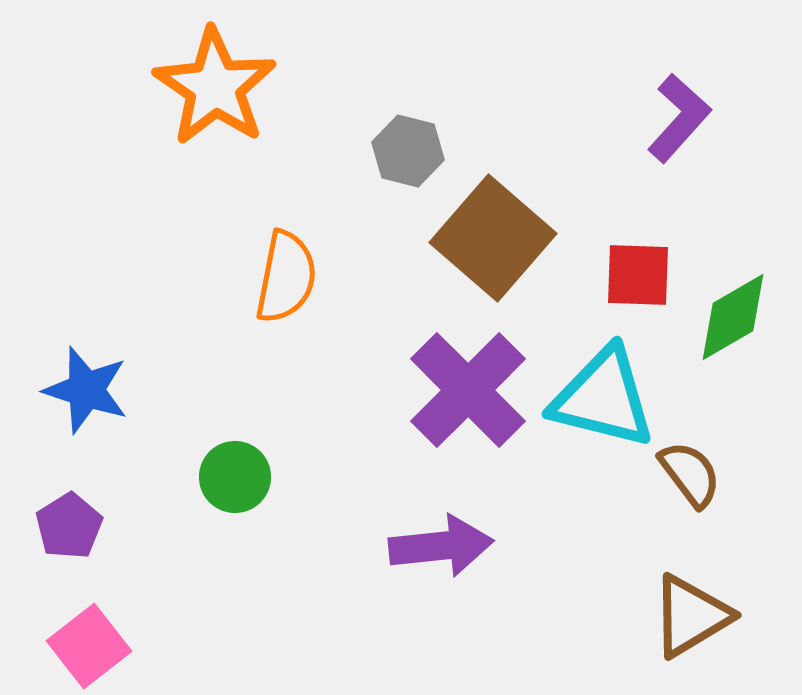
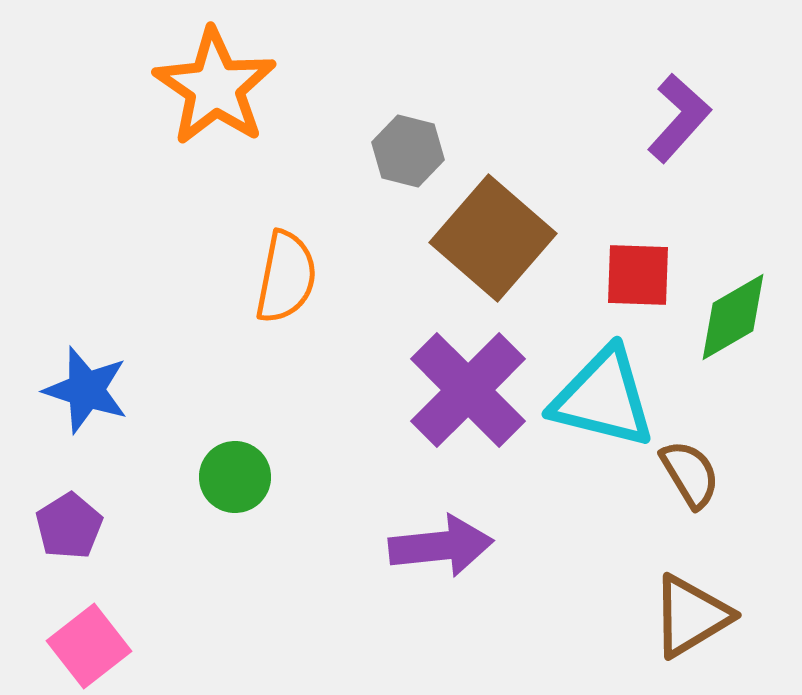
brown semicircle: rotated 6 degrees clockwise
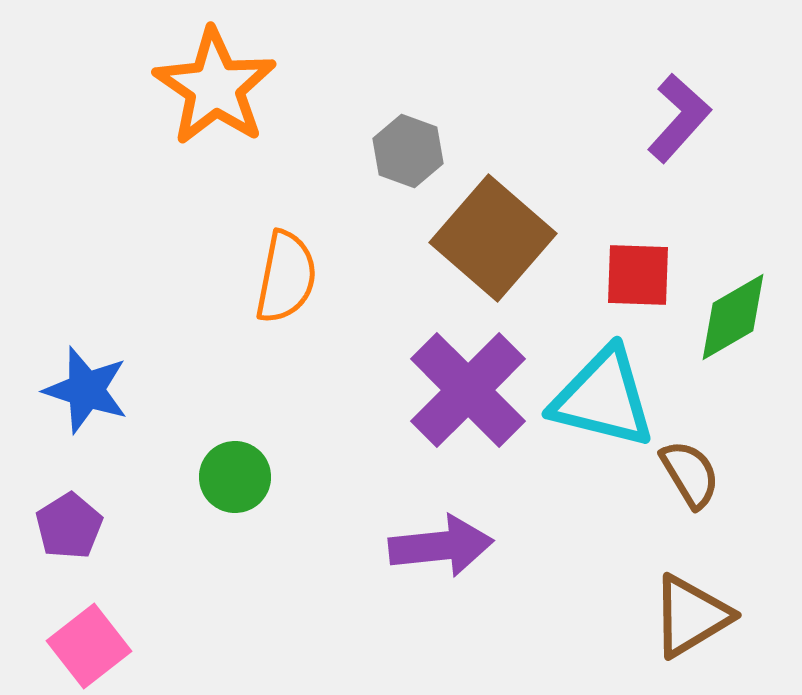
gray hexagon: rotated 6 degrees clockwise
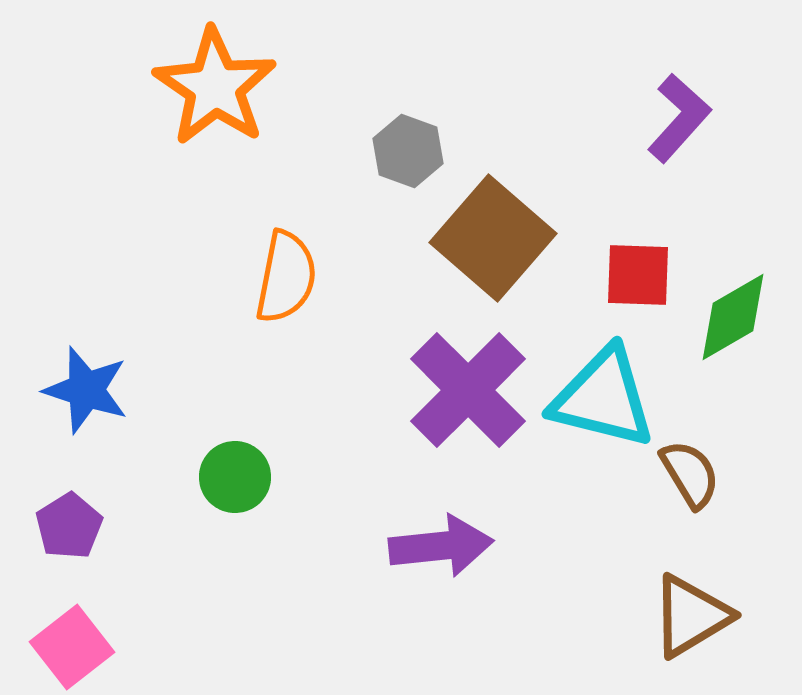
pink square: moved 17 px left, 1 px down
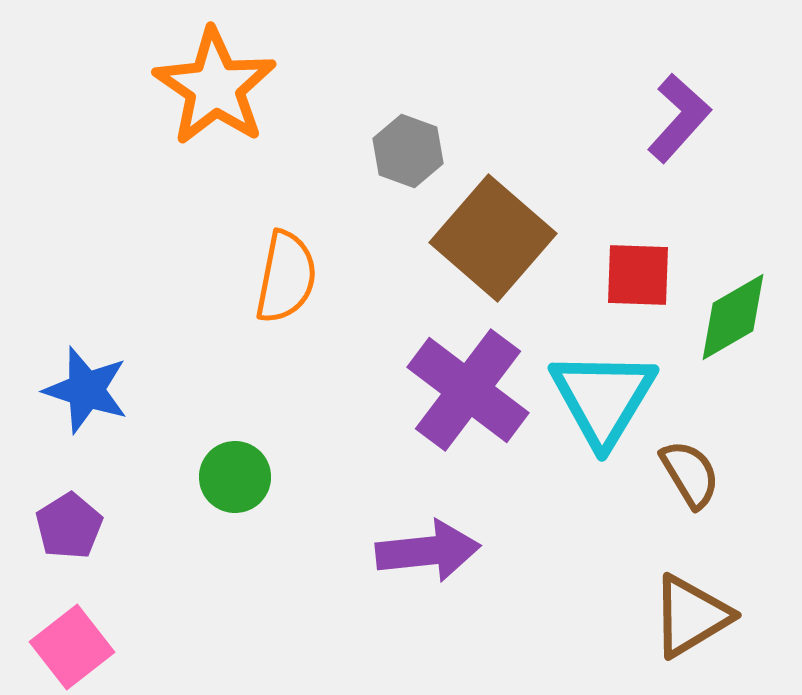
purple cross: rotated 8 degrees counterclockwise
cyan triangle: rotated 47 degrees clockwise
purple arrow: moved 13 px left, 5 px down
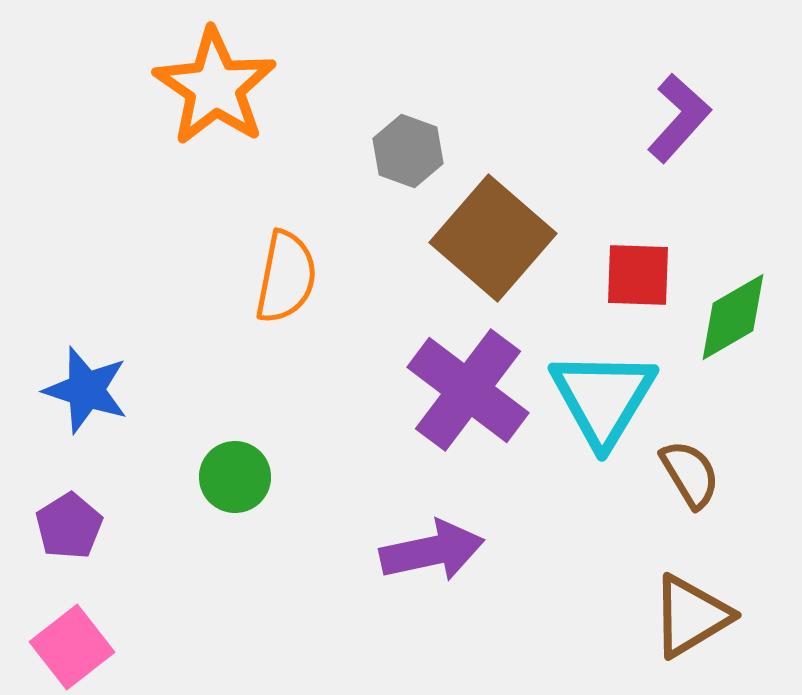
purple arrow: moved 4 px right; rotated 6 degrees counterclockwise
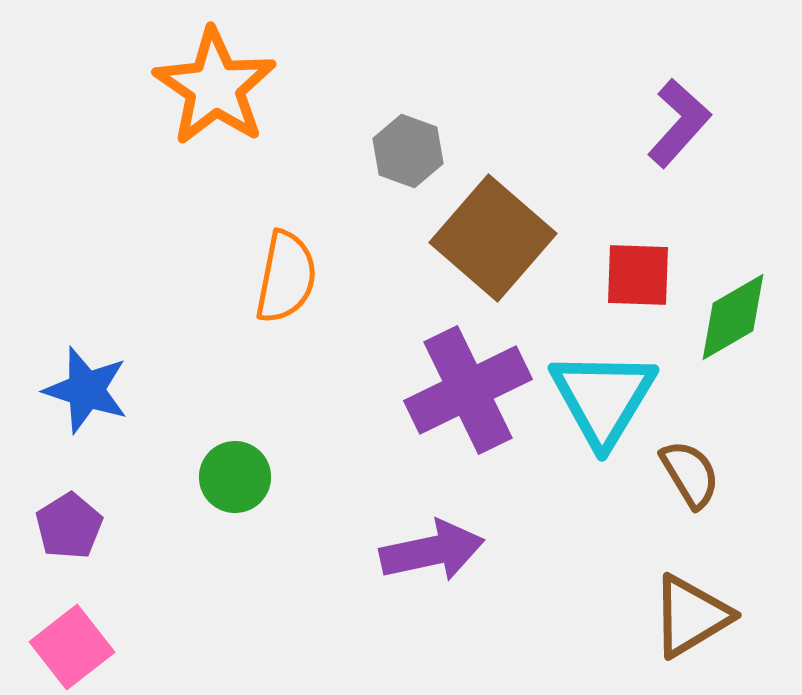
purple L-shape: moved 5 px down
purple cross: rotated 27 degrees clockwise
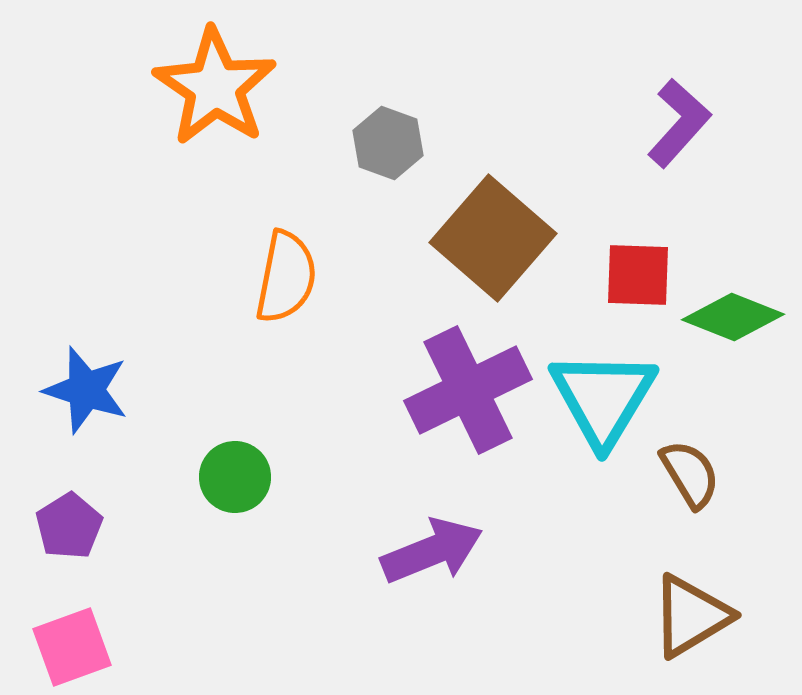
gray hexagon: moved 20 px left, 8 px up
green diamond: rotated 52 degrees clockwise
purple arrow: rotated 10 degrees counterclockwise
pink square: rotated 18 degrees clockwise
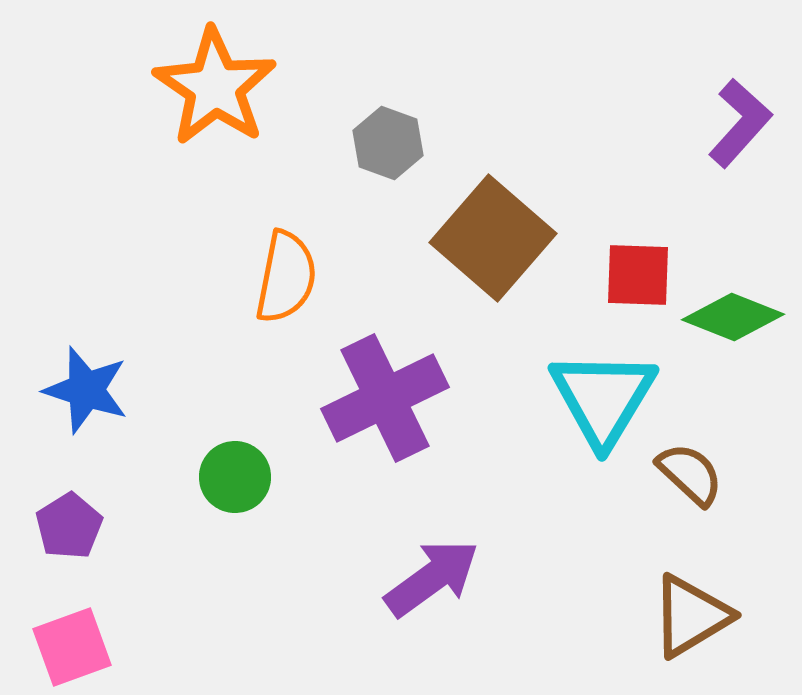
purple L-shape: moved 61 px right
purple cross: moved 83 px left, 8 px down
brown semicircle: rotated 16 degrees counterclockwise
purple arrow: moved 27 px down; rotated 14 degrees counterclockwise
